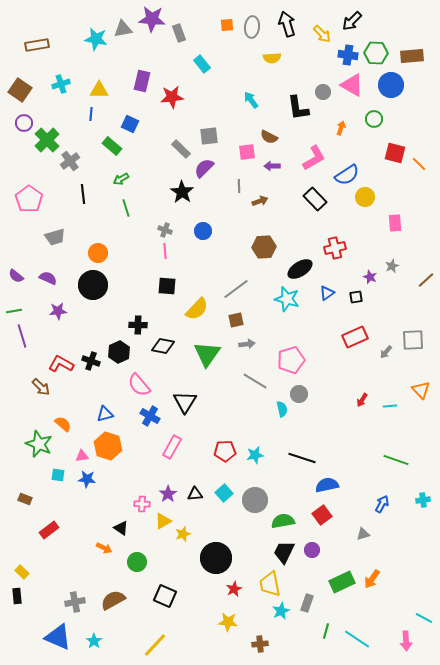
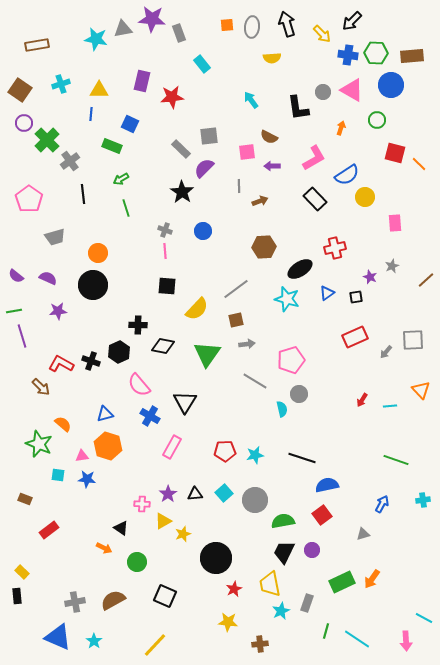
pink triangle at (352, 85): moved 5 px down
green circle at (374, 119): moved 3 px right, 1 px down
green rectangle at (112, 146): rotated 18 degrees counterclockwise
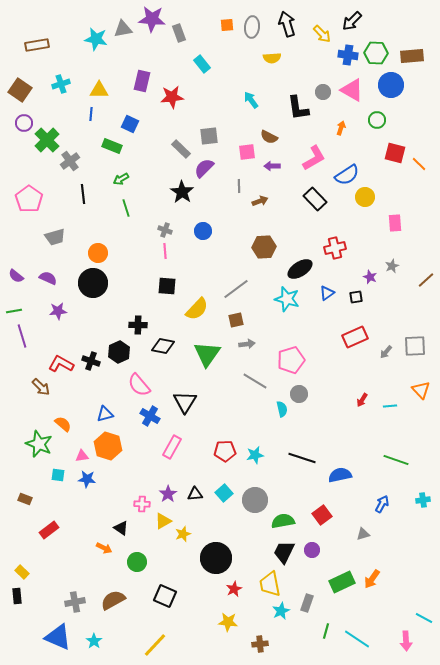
black circle at (93, 285): moved 2 px up
gray square at (413, 340): moved 2 px right, 6 px down
blue semicircle at (327, 485): moved 13 px right, 10 px up
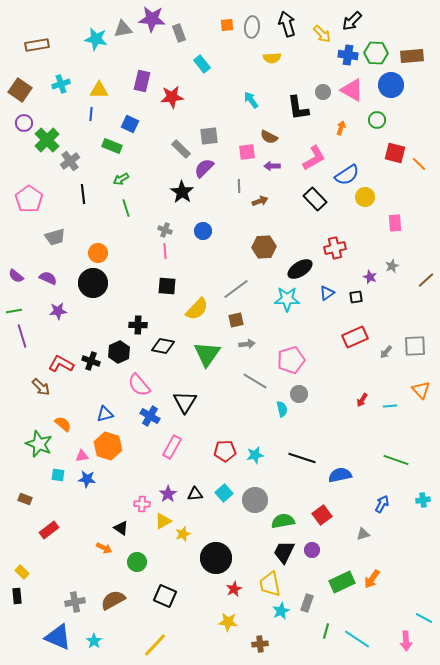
cyan star at (287, 299): rotated 15 degrees counterclockwise
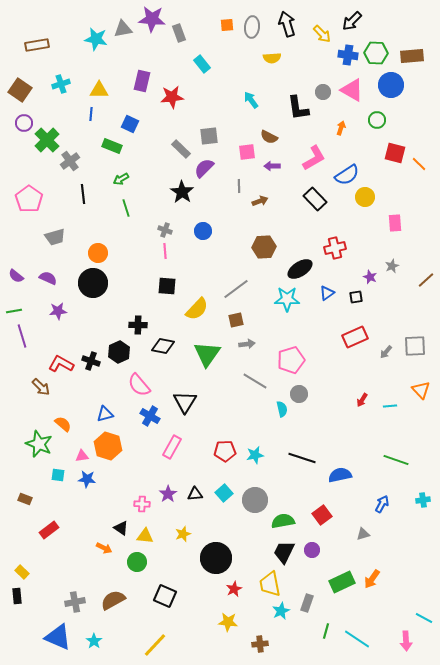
yellow triangle at (163, 521): moved 18 px left, 15 px down; rotated 36 degrees clockwise
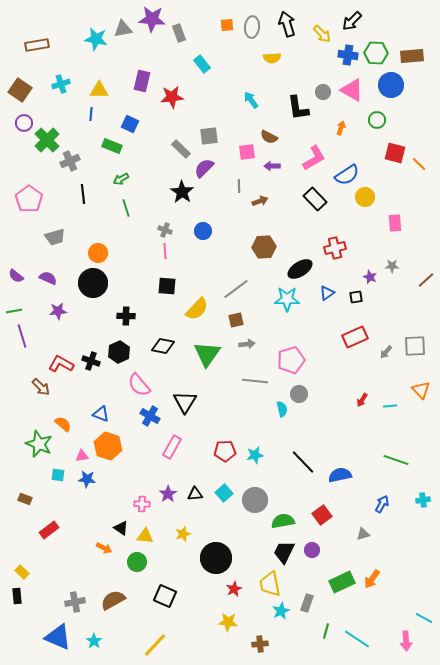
gray cross at (70, 161): rotated 12 degrees clockwise
gray star at (392, 266): rotated 24 degrees clockwise
black cross at (138, 325): moved 12 px left, 9 px up
gray line at (255, 381): rotated 25 degrees counterclockwise
blue triangle at (105, 414): moved 4 px left; rotated 36 degrees clockwise
black line at (302, 458): moved 1 px right, 4 px down; rotated 28 degrees clockwise
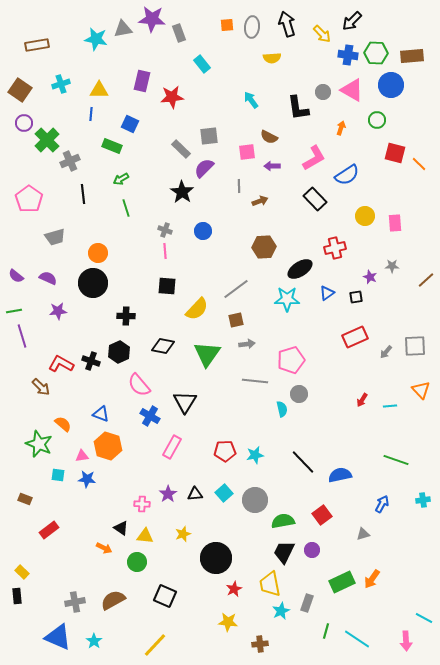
yellow circle at (365, 197): moved 19 px down
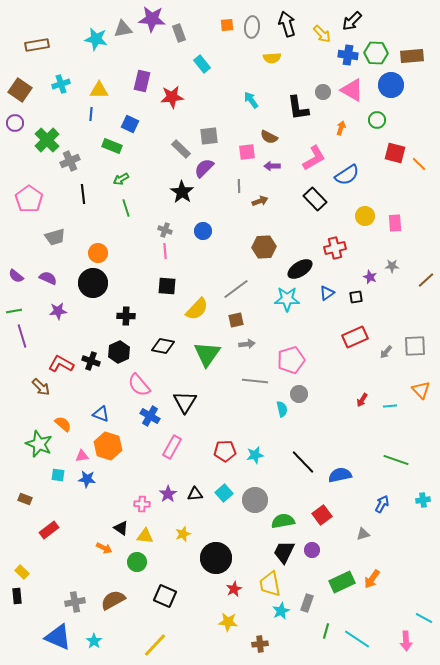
purple circle at (24, 123): moved 9 px left
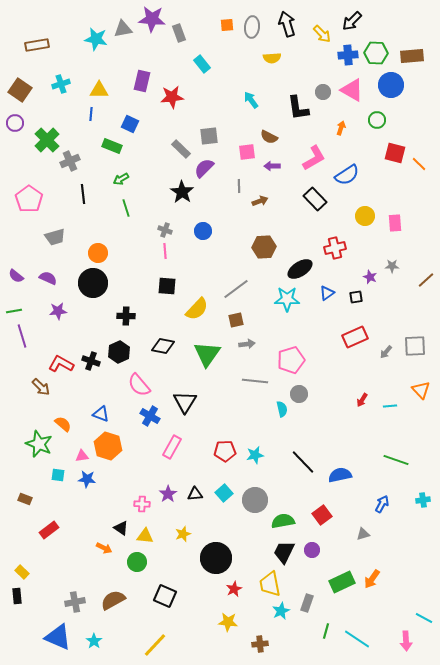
blue cross at (348, 55): rotated 12 degrees counterclockwise
